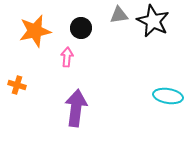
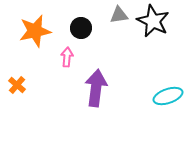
orange cross: rotated 24 degrees clockwise
cyan ellipse: rotated 28 degrees counterclockwise
purple arrow: moved 20 px right, 20 px up
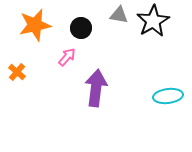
gray triangle: rotated 18 degrees clockwise
black star: rotated 16 degrees clockwise
orange star: moved 6 px up
pink arrow: rotated 36 degrees clockwise
orange cross: moved 13 px up
cyan ellipse: rotated 12 degrees clockwise
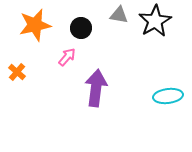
black star: moved 2 px right
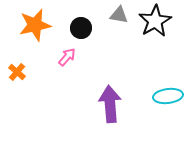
purple arrow: moved 14 px right, 16 px down; rotated 12 degrees counterclockwise
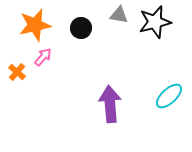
black star: moved 1 px down; rotated 16 degrees clockwise
pink arrow: moved 24 px left
cyan ellipse: moved 1 px right; rotated 36 degrees counterclockwise
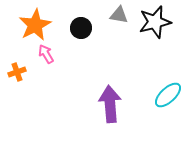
orange star: rotated 16 degrees counterclockwise
pink arrow: moved 3 px right, 3 px up; rotated 72 degrees counterclockwise
orange cross: rotated 30 degrees clockwise
cyan ellipse: moved 1 px left, 1 px up
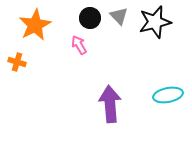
gray triangle: moved 1 px down; rotated 36 degrees clockwise
black circle: moved 9 px right, 10 px up
pink arrow: moved 33 px right, 9 px up
orange cross: moved 10 px up; rotated 36 degrees clockwise
cyan ellipse: rotated 32 degrees clockwise
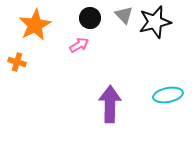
gray triangle: moved 5 px right, 1 px up
pink arrow: rotated 90 degrees clockwise
purple arrow: rotated 6 degrees clockwise
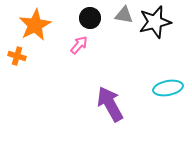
gray triangle: rotated 36 degrees counterclockwise
pink arrow: rotated 18 degrees counterclockwise
orange cross: moved 6 px up
cyan ellipse: moved 7 px up
purple arrow: rotated 30 degrees counterclockwise
